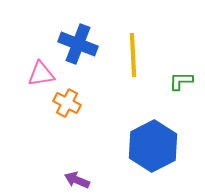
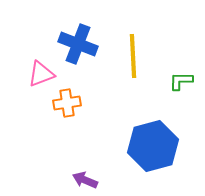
yellow line: moved 1 px down
pink triangle: rotated 12 degrees counterclockwise
orange cross: rotated 36 degrees counterclockwise
blue hexagon: rotated 12 degrees clockwise
purple arrow: moved 8 px right
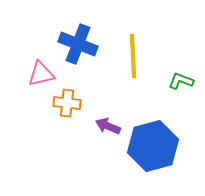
pink triangle: rotated 8 degrees clockwise
green L-shape: rotated 20 degrees clockwise
orange cross: rotated 16 degrees clockwise
purple arrow: moved 23 px right, 54 px up
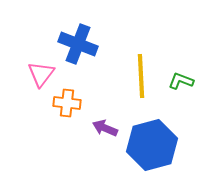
yellow line: moved 8 px right, 20 px down
pink triangle: rotated 40 degrees counterclockwise
purple arrow: moved 3 px left, 2 px down
blue hexagon: moved 1 px left, 1 px up
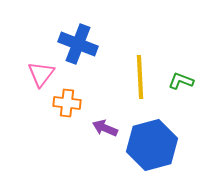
yellow line: moved 1 px left, 1 px down
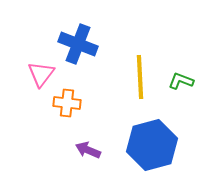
purple arrow: moved 17 px left, 22 px down
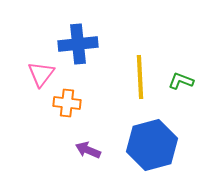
blue cross: rotated 27 degrees counterclockwise
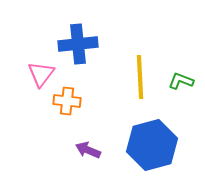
orange cross: moved 2 px up
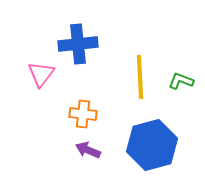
orange cross: moved 16 px right, 13 px down
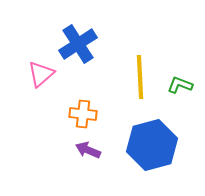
blue cross: rotated 27 degrees counterclockwise
pink triangle: rotated 12 degrees clockwise
green L-shape: moved 1 px left, 4 px down
